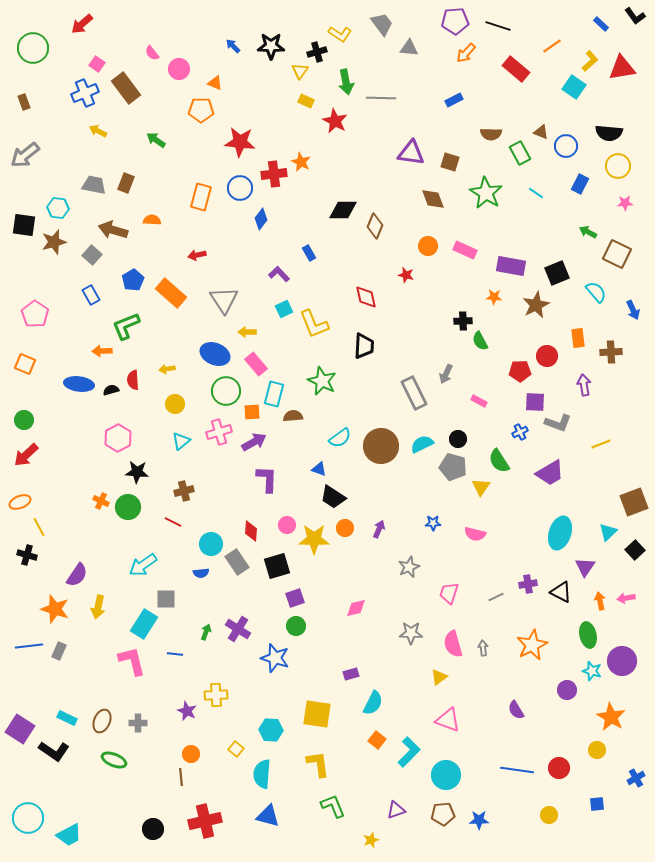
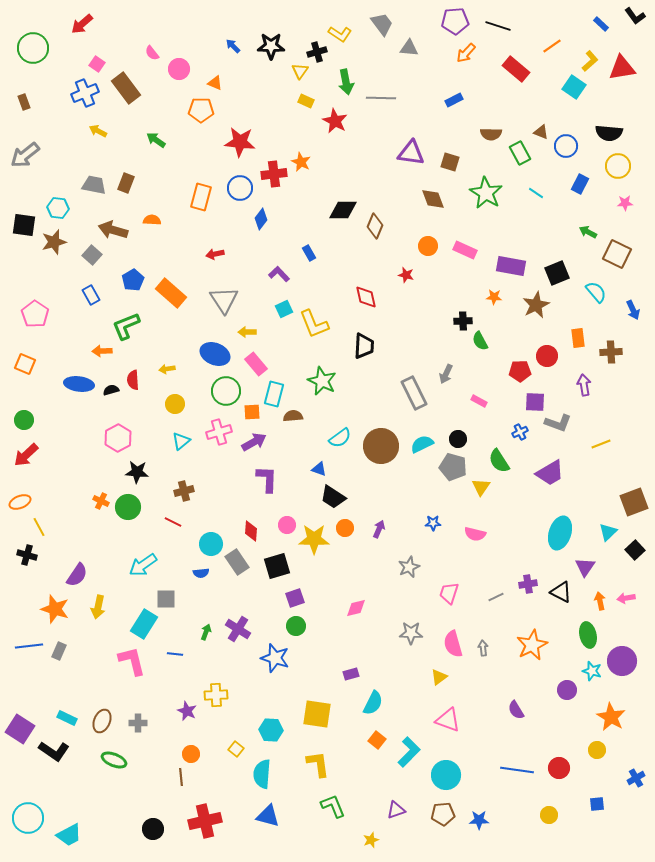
red arrow at (197, 255): moved 18 px right, 1 px up
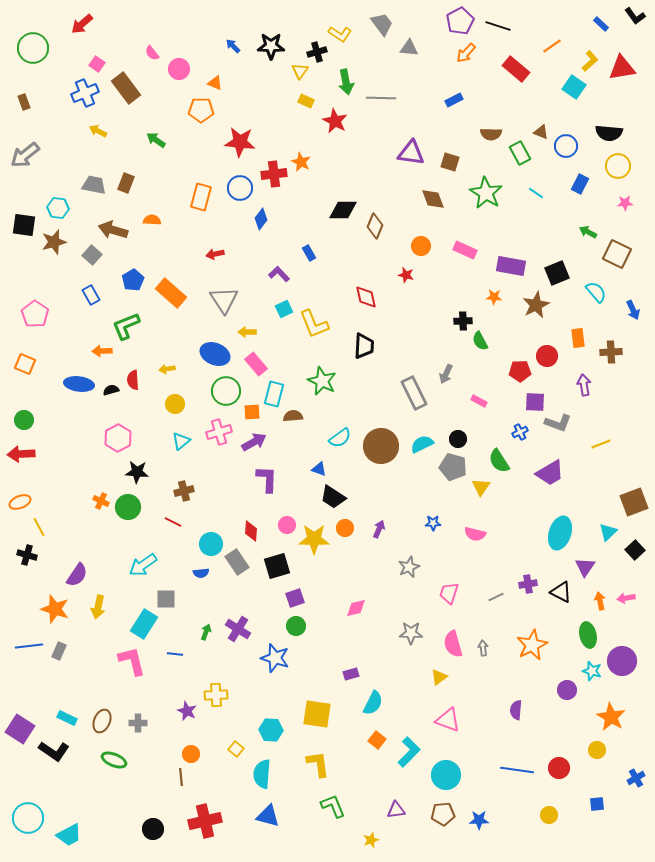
purple pentagon at (455, 21): moved 5 px right; rotated 24 degrees counterclockwise
orange circle at (428, 246): moved 7 px left
red arrow at (26, 455): moved 5 px left, 1 px up; rotated 40 degrees clockwise
purple semicircle at (516, 710): rotated 36 degrees clockwise
purple triangle at (396, 810): rotated 12 degrees clockwise
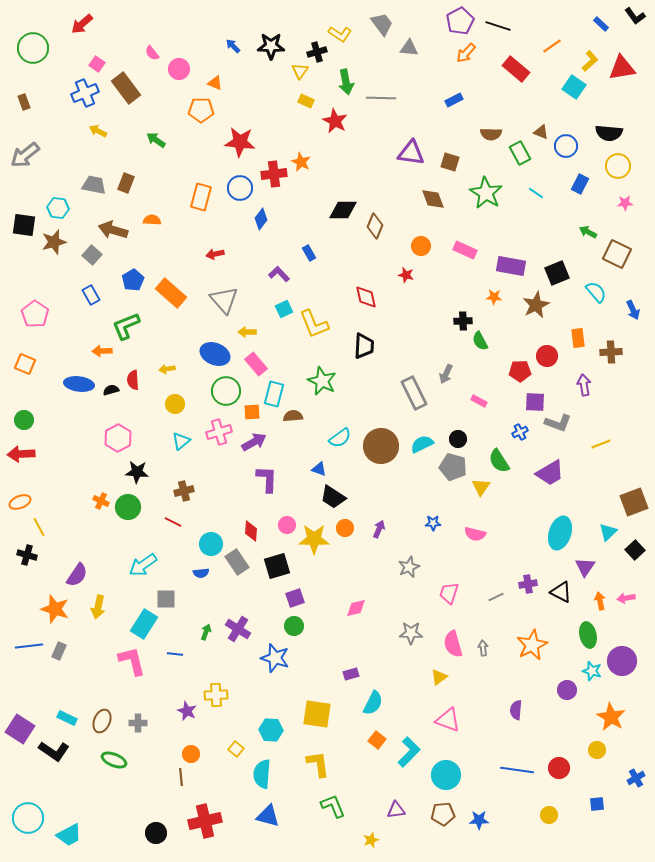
gray triangle at (224, 300): rotated 8 degrees counterclockwise
green circle at (296, 626): moved 2 px left
black circle at (153, 829): moved 3 px right, 4 px down
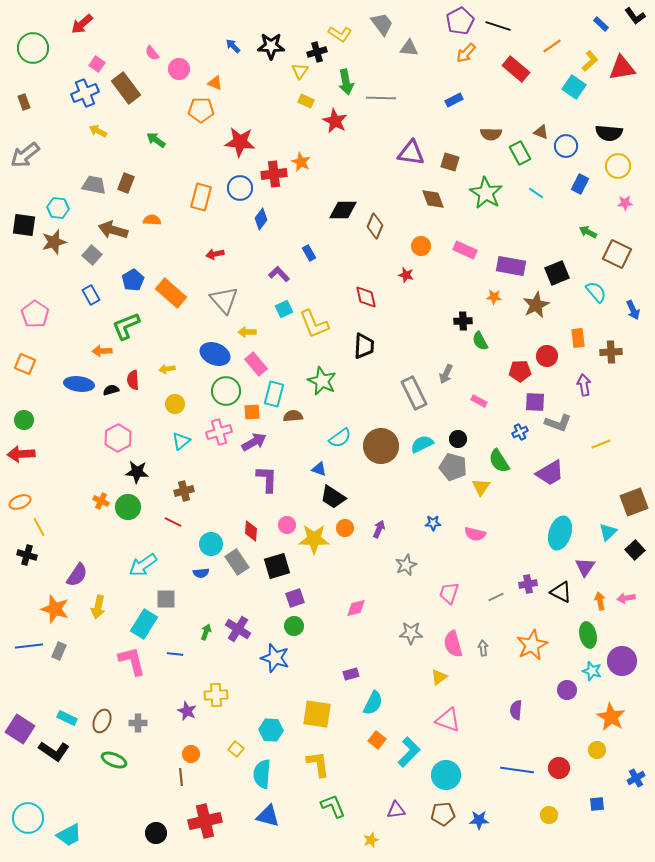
gray star at (409, 567): moved 3 px left, 2 px up
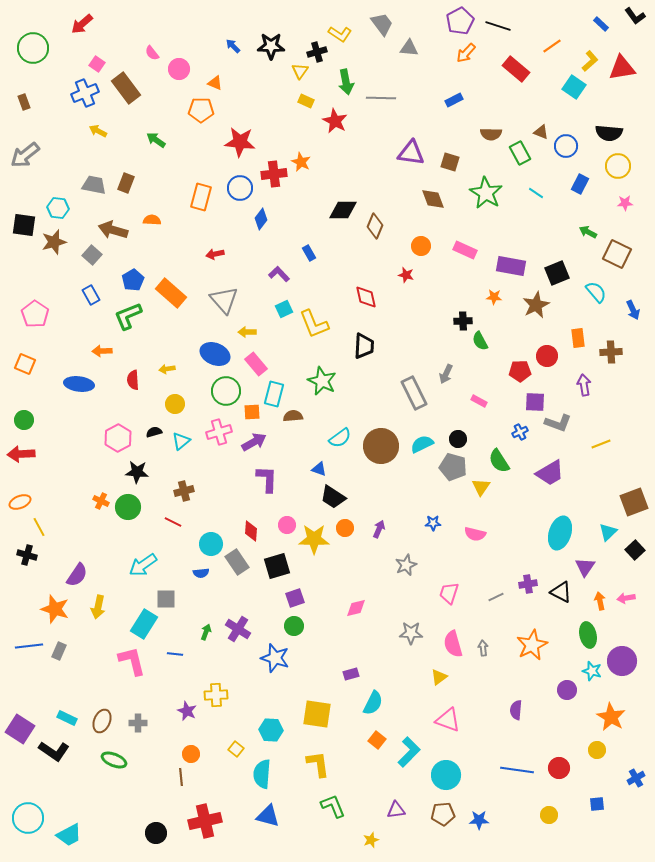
green L-shape at (126, 326): moved 2 px right, 10 px up
black semicircle at (111, 390): moved 43 px right, 42 px down
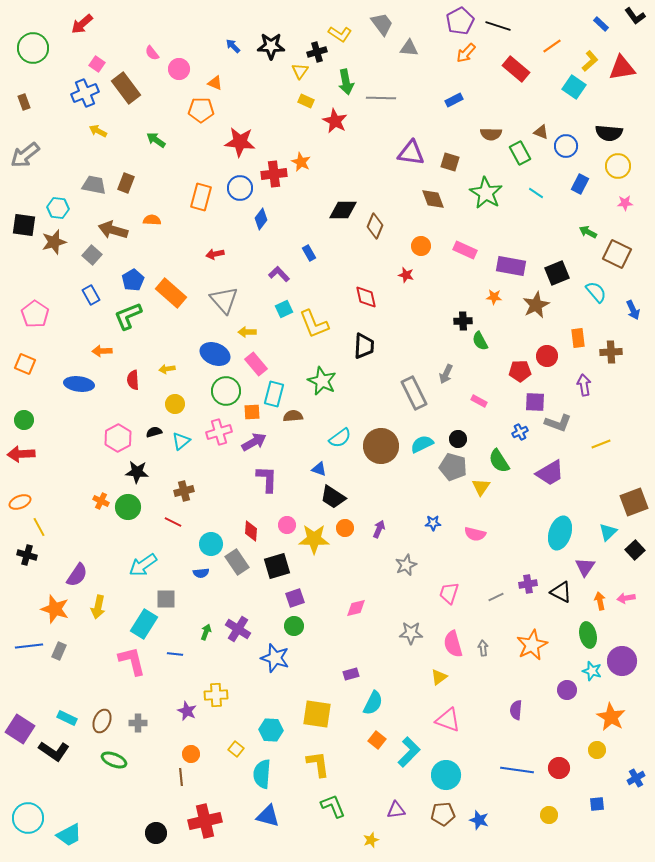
blue star at (479, 820): rotated 18 degrees clockwise
